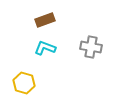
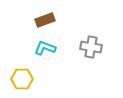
yellow hexagon: moved 2 px left, 4 px up; rotated 15 degrees counterclockwise
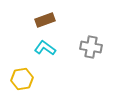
cyan L-shape: rotated 15 degrees clockwise
yellow hexagon: rotated 10 degrees counterclockwise
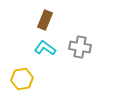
brown rectangle: rotated 48 degrees counterclockwise
gray cross: moved 11 px left
